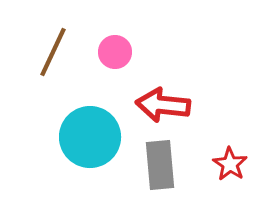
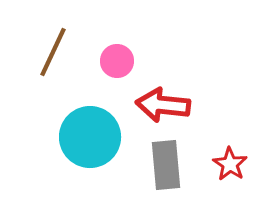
pink circle: moved 2 px right, 9 px down
gray rectangle: moved 6 px right
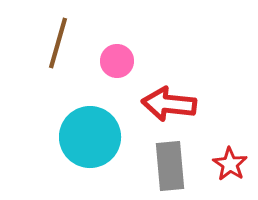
brown line: moved 5 px right, 9 px up; rotated 9 degrees counterclockwise
red arrow: moved 6 px right, 1 px up
gray rectangle: moved 4 px right, 1 px down
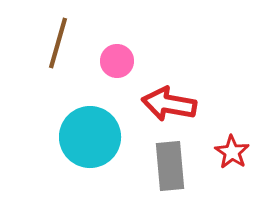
red arrow: rotated 4 degrees clockwise
red star: moved 2 px right, 12 px up
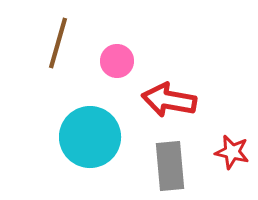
red arrow: moved 4 px up
red star: rotated 20 degrees counterclockwise
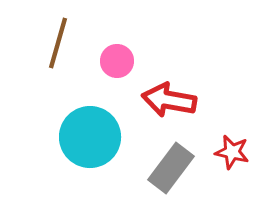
gray rectangle: moved 1 px right, 2 px down; rotated 42 degrees clockwise
